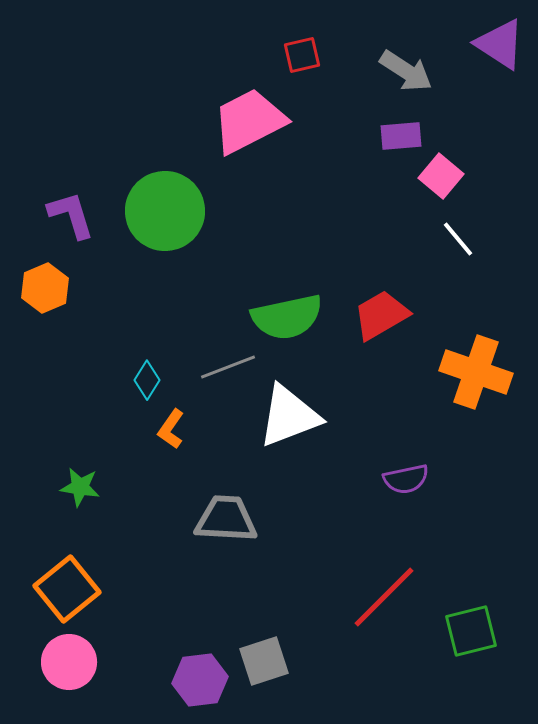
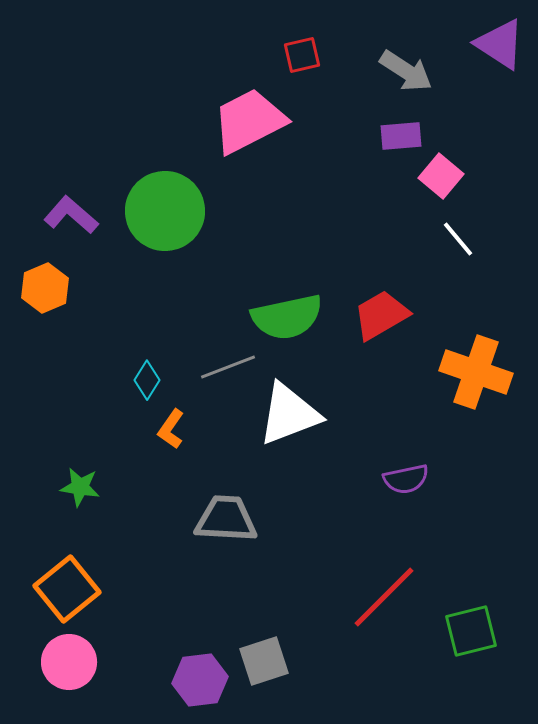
purple L-shape: rotated 32 degrees counterclockwise
white triangle: moved 2 px up
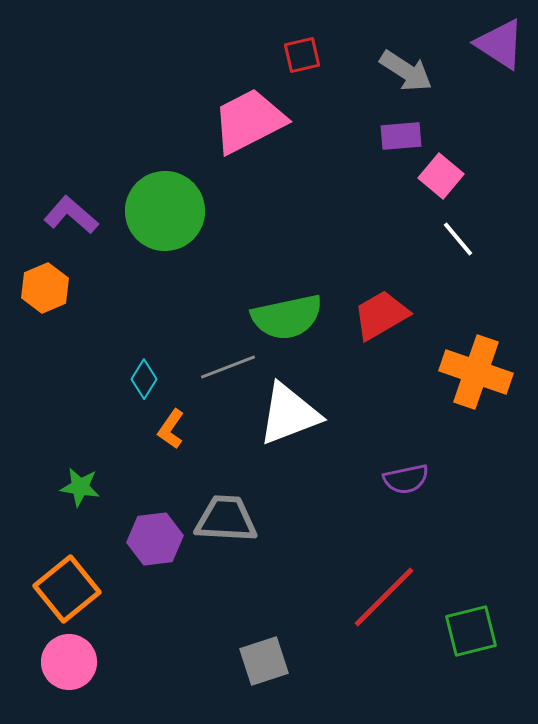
cyan diamond: moved 3 px left, 1 px up
purple hexagon: moved 45 px left, 141 px up
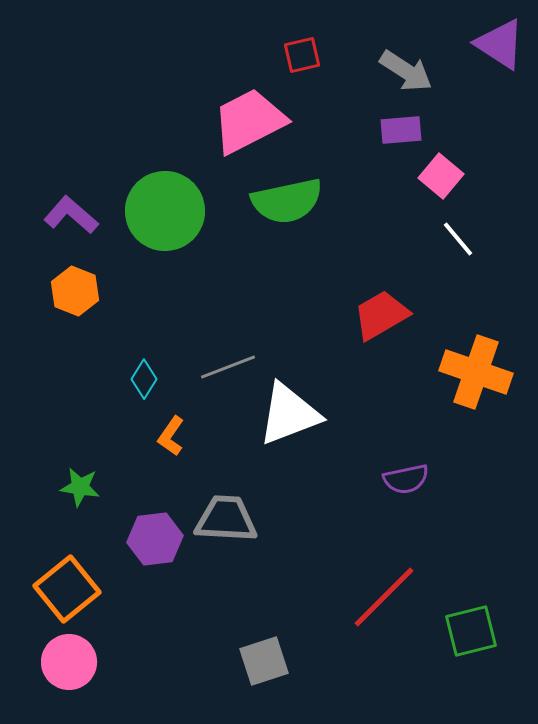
purple rectangle: moved 6 px up
orange hexagon: moved 30 px right, 3 px down; rotated 15 degrees counterclockwise
green semicircle: moved 116 px up
orange L-shape: moved 7 px down
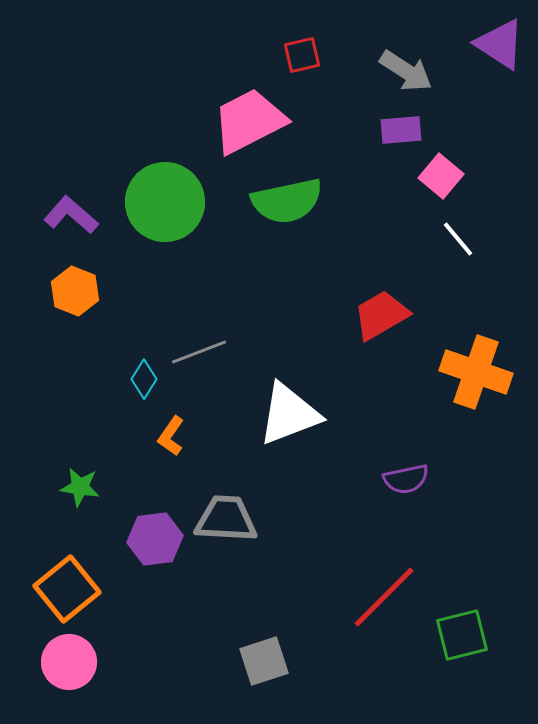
green circle: moved 9 px up
gray line: moved 29 px left, 15 px up
green square: moved 9 px left, 4 px down
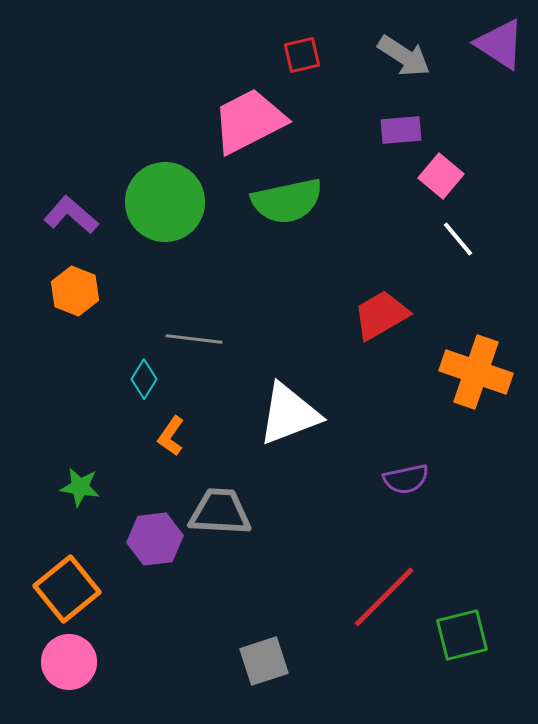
gray arrow: moved 2 px left, 15 px up
gray line: moved 5 px left, 13 px up; rotated 28 degrees clockwise
gray trapezoid: moved 6 px left, 7 px up
